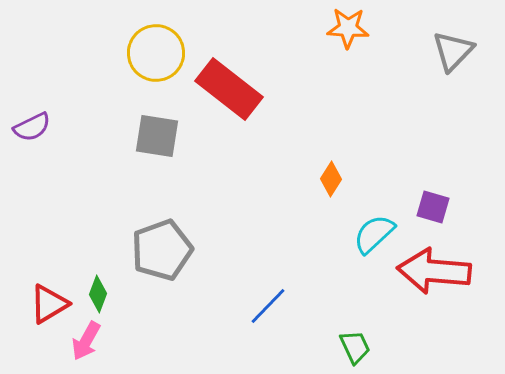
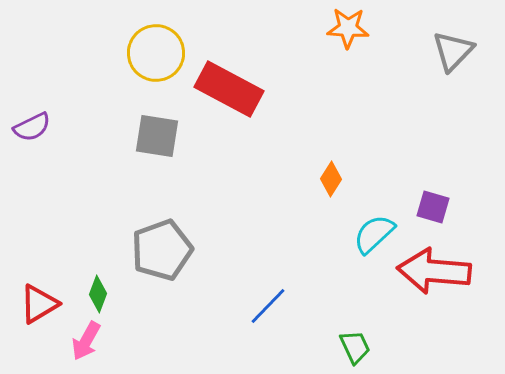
red rectangle: rotated 10 degrees counterclockwise
red triangle: moved 10 px left
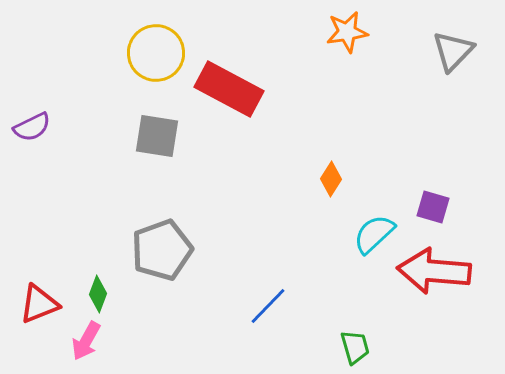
orange star: moved 1 px left, 4 px down; rotated 12 degrees counterclockwise
red triangle: rotated 9 degrees clockwise
green trapezoid: rotated 9 degrees clockwise
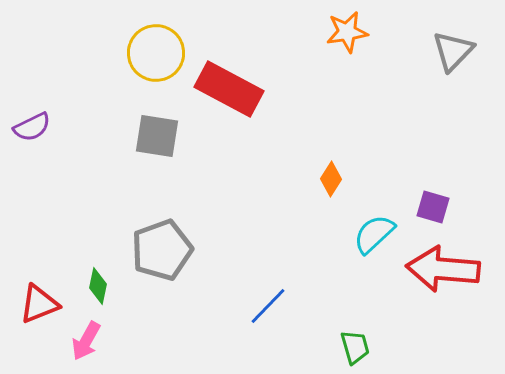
red arrow: moved 9 px right, 2 px up
green diamond: moved 8 px up; rotated 9 degrees counterclockwise
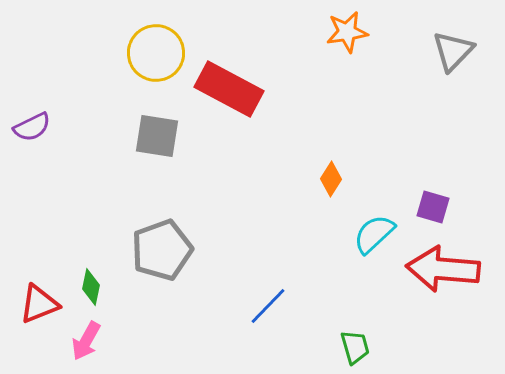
green diamond: moved 7 px left, 1 px down
